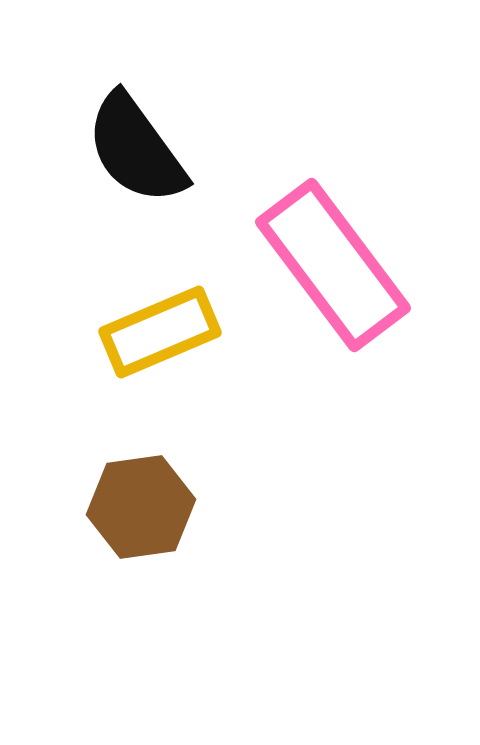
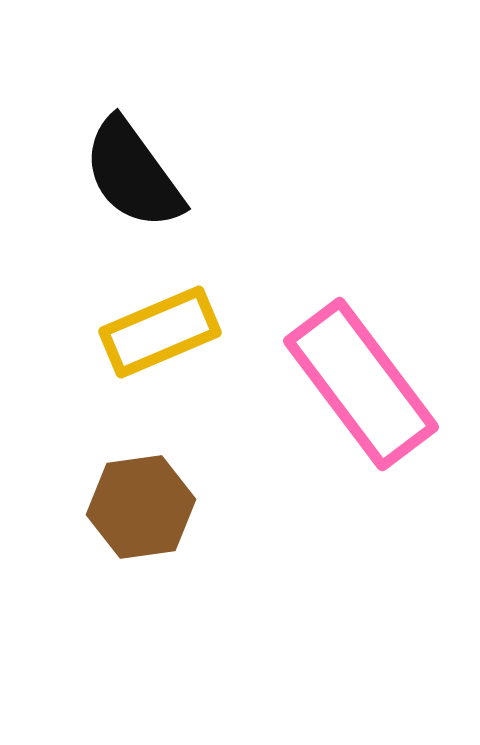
black semicircle: moved 3 px left, 25 px down
pink rectangle: moved 28 px right, 119 px down
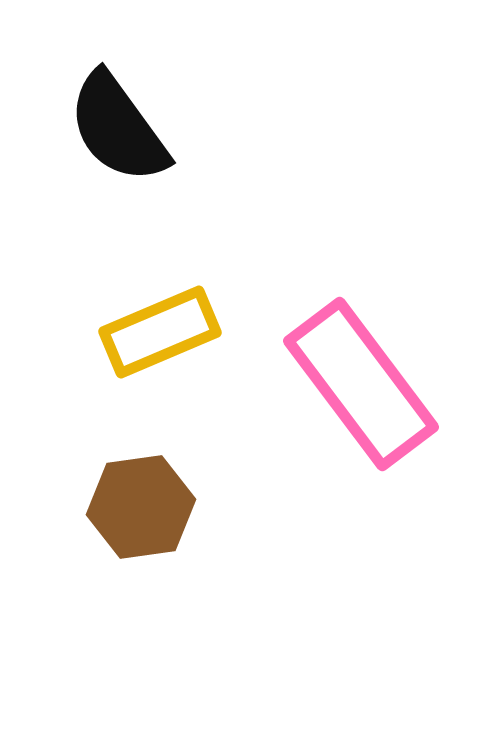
black semicircle: moved 15 px left, 46 px up
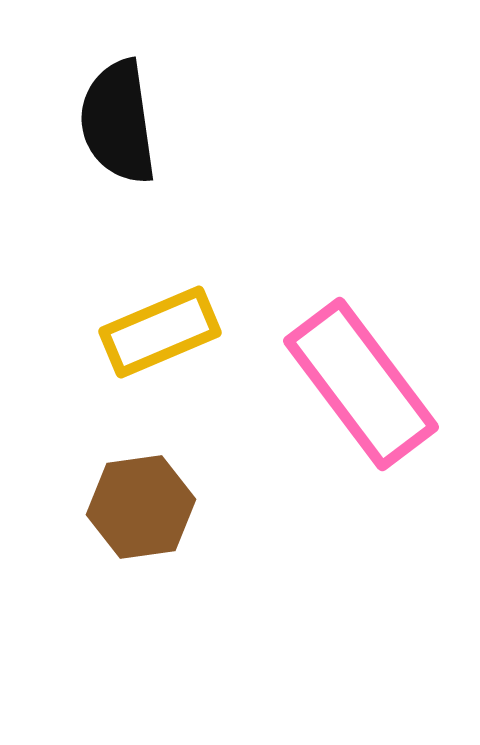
black semicircle: moved 6 px up; rotated 28 degrees clockwise
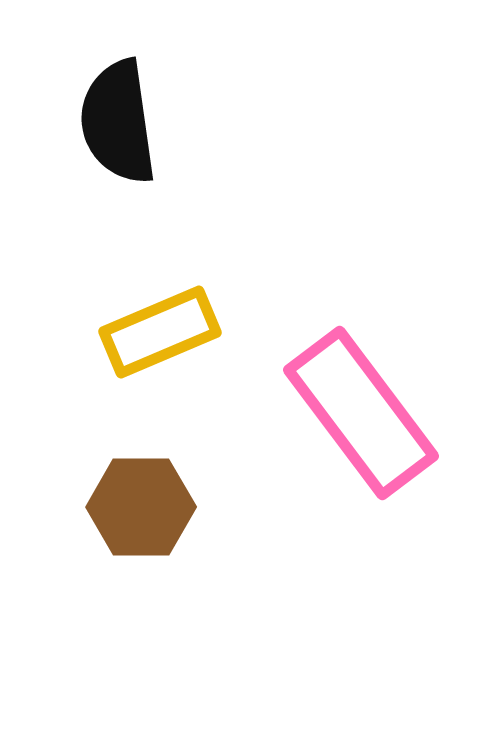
pink rectangle: moved 29 px down
brown hexagon: rotated 8 degrees clockwise
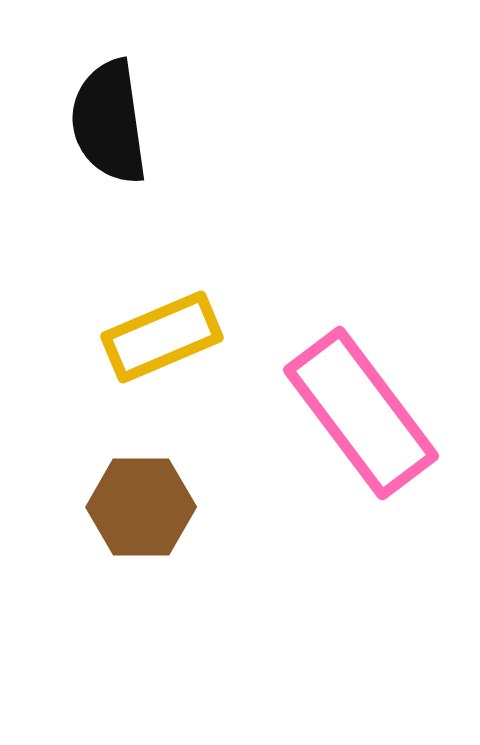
black semicircle: moved 9 px left
yellow rectangle: moved 2 px right, 5 px down
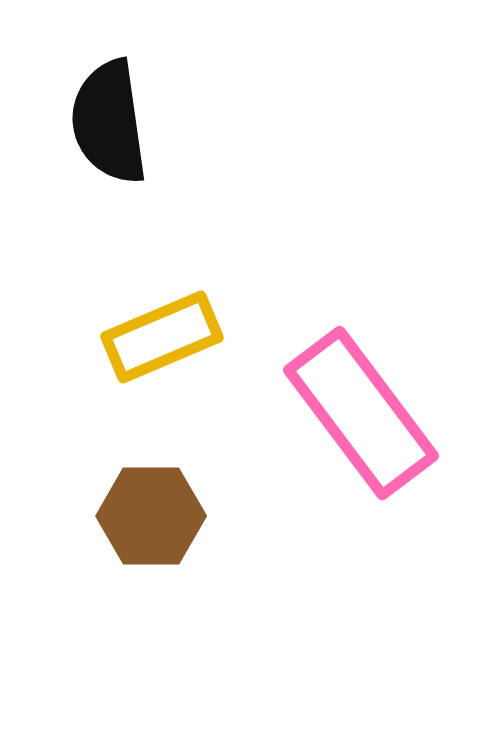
brown hexagon: moved 10 px right, 9 px down
